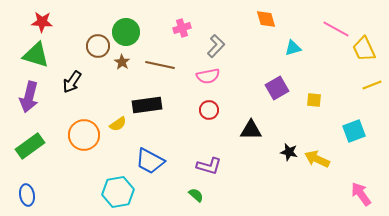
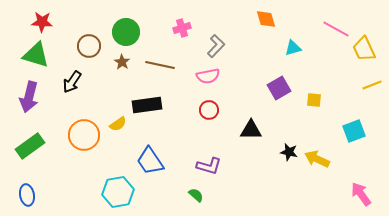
brown circle: moved 9 px left
purple square: moved 2 px right
blue trapezoid: rotated 28 degrees clockwise
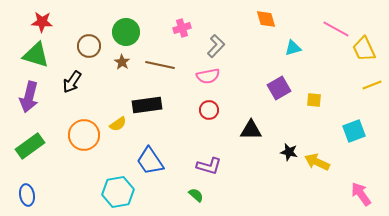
yellow arrow: moved 3 px down
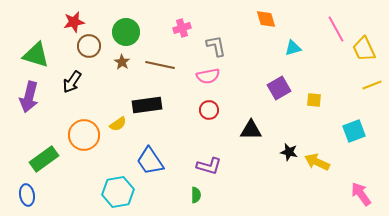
red star: moved 32 px right; rotated 15 degrees counterclockwise
pink line: rotated 32 degrees clockwise
gray L-shape: rotated 55 degrees counterclockwise
green rectangle: moved 14 px right, 13 px down
green semicircle: rotated 49 degrees clockwise
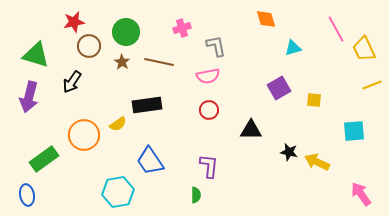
brown line: moved 1 px left, 3 px up
cyan square: rotated 15 degrees clockwise
purple L-shape: rotated 100 degrees counterclockwise
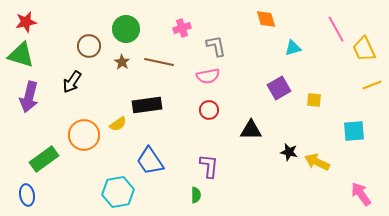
red star: moved 48 px left
green circle: moved 3 px up
green triangle: moved 15 px left
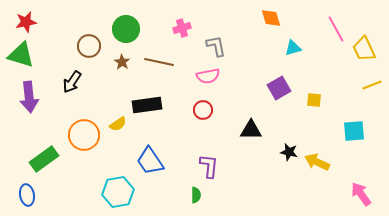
orange diamond: moved 5 px right, 1 px up
purple arrow: rotated 20 degrees counterclockwise
red circle: moved 6 px left
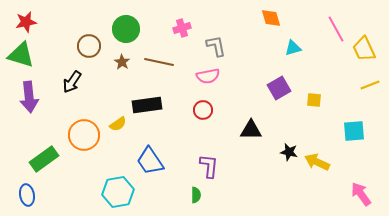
yellow line: moved 2 px left
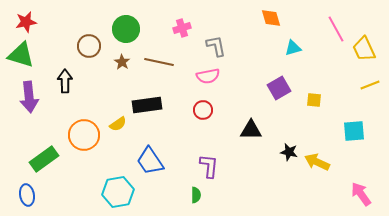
black arrow: moved 7 px left, 1 px up; rotated 145 degrees clockwise
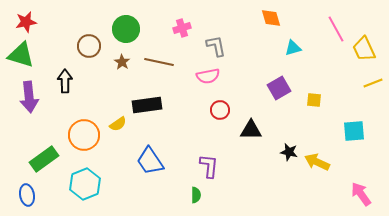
yellow line: moved 3 px right, 2 px up
red circle: moved 17 px right
cyan hexagon: moved 33 px left, 8 px up; rotated 12 degrees counterclockwise
